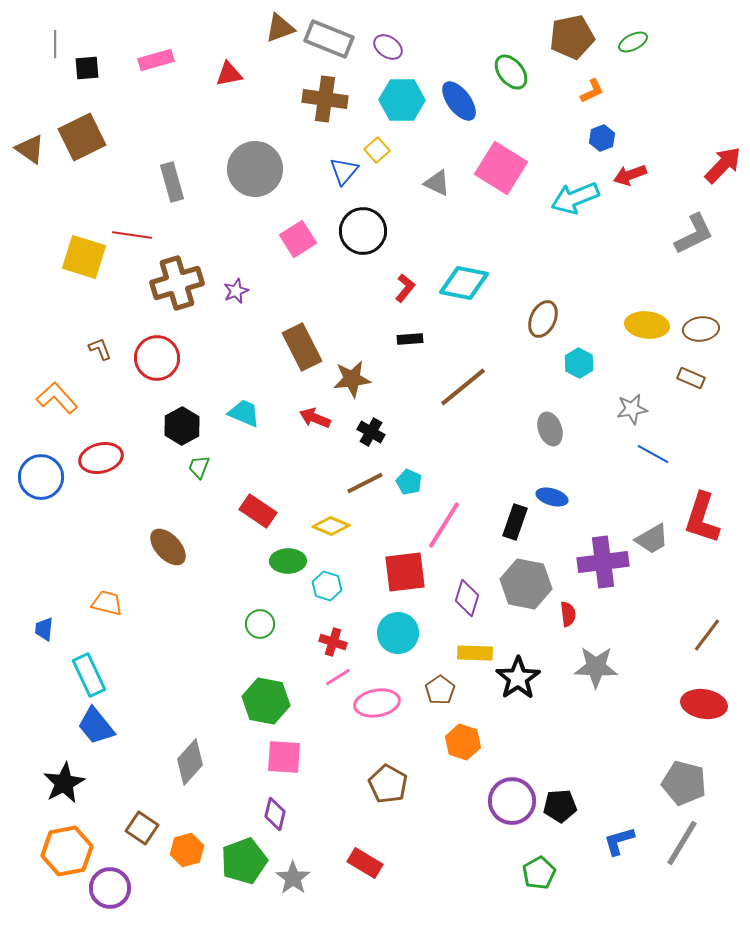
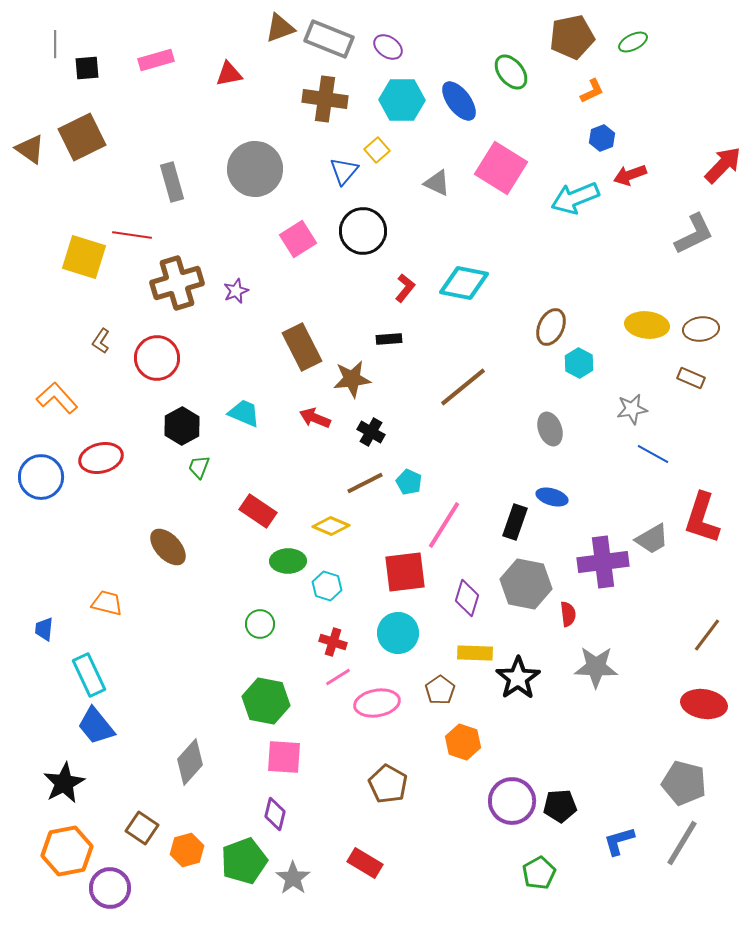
brown ellipse at (543, 319): moved 8 px right, 8 px down
black rectangle at (410, 339): moved 21 px left
brown L-shape at (100, 349): moved 1 px right, 8 px up; rotated 125 degrees counterclockwise
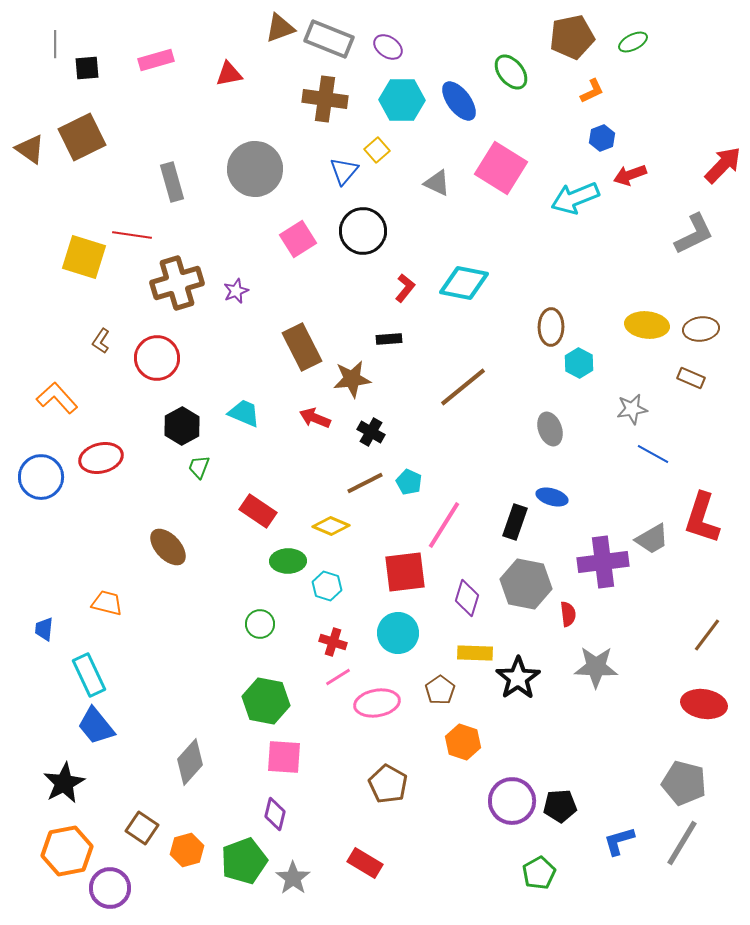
brown ellipse at (551, 327): rotated 24 degrees counterclockwise
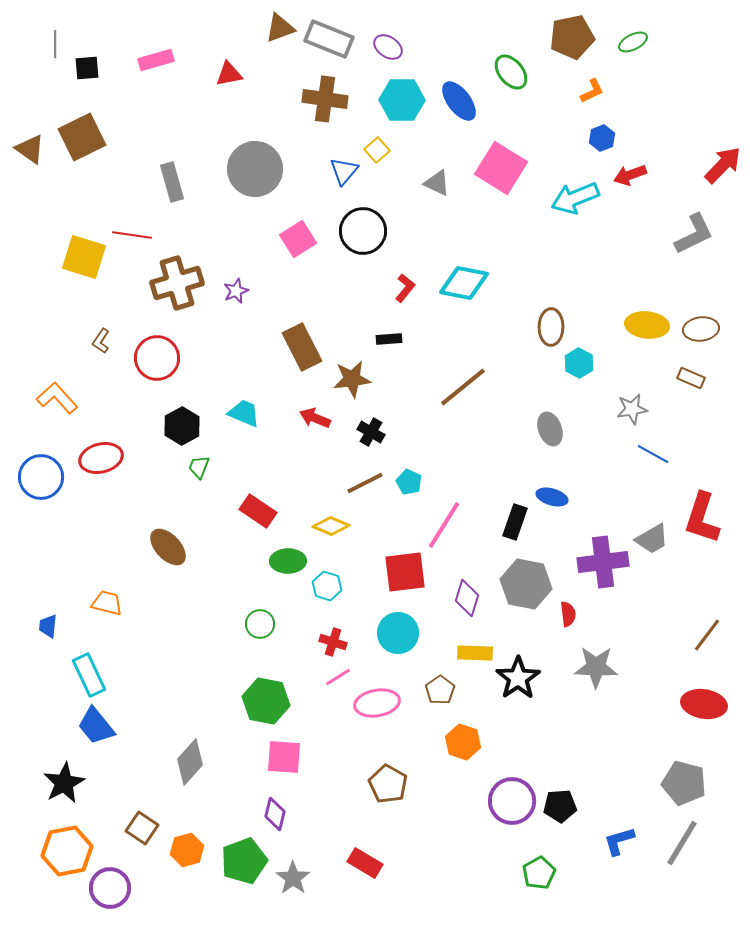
blue trapezoid at (44, 629): moved 4 px right, 3 px up
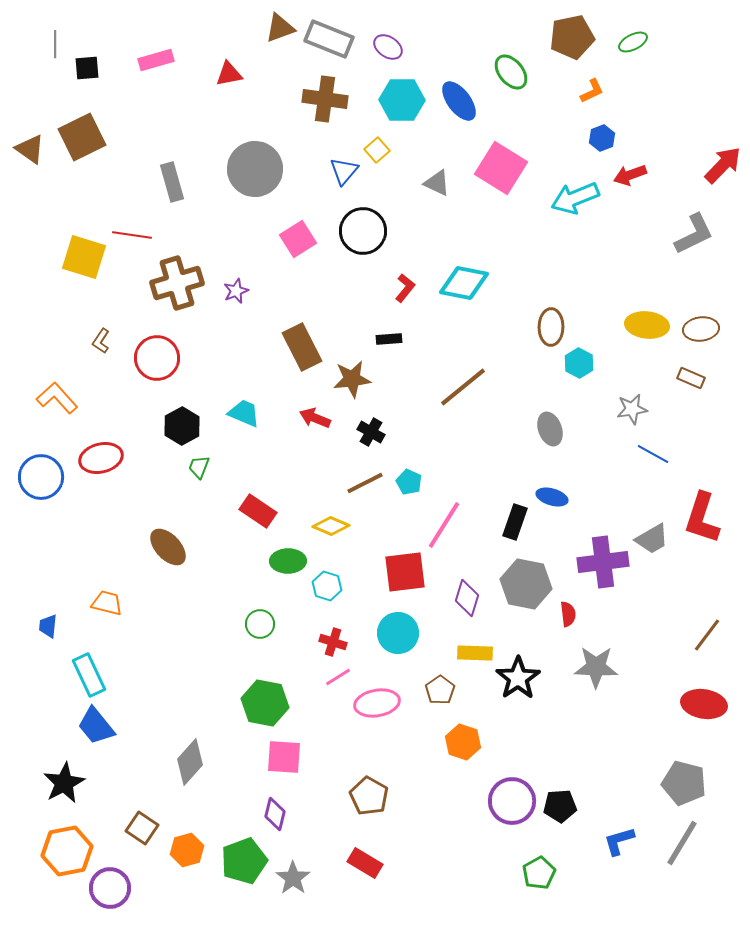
green hexagon at (266, 701): moved 1 px left, 2 px down
brown pentagon at (388, 784): moved 19 px left, 12 px down
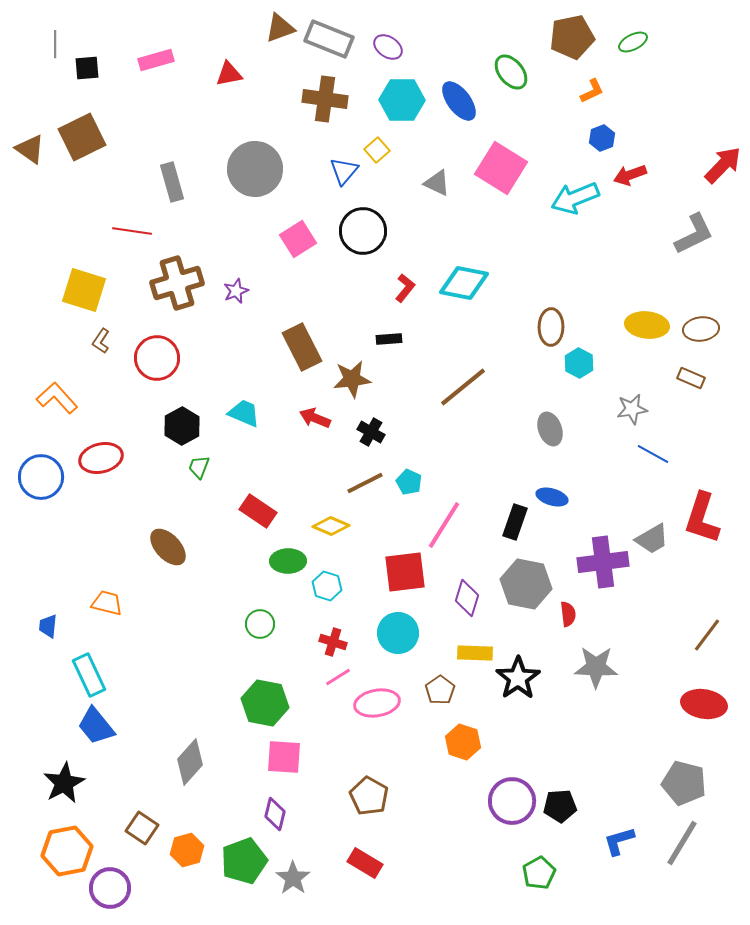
red line at (132, 235): moved 4 px up
yellow square at (84, 257): moved 33 px down
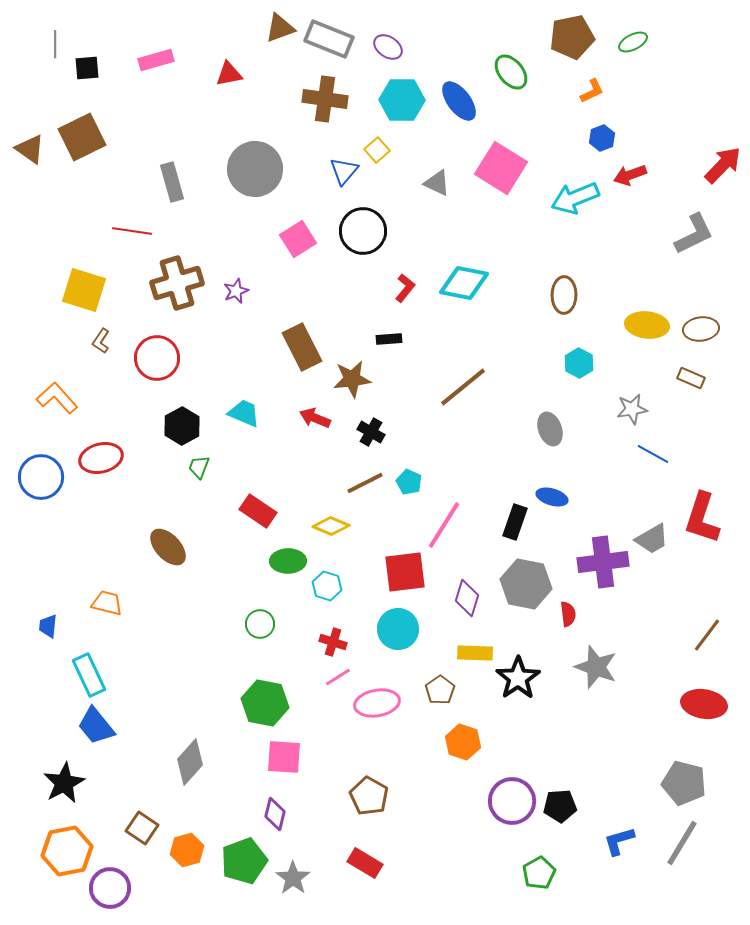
brown ellipse at (551, 327): moved 13 px right, 32 px up
cyan circle at (398, 633): moved 4 px up
gray star at (596, 667): rotated 18 degrees clockwise
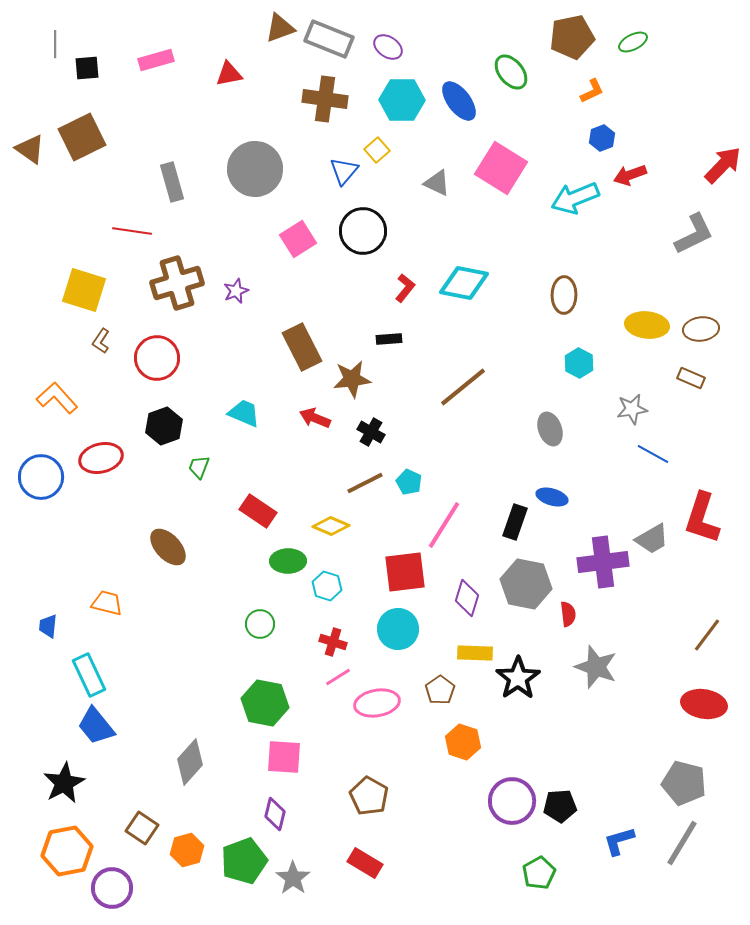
black hexagon at (182, 426): moved 18 px left; rotated 9 degrees clockwise
purple circle at (110, 888): moved 2 px right
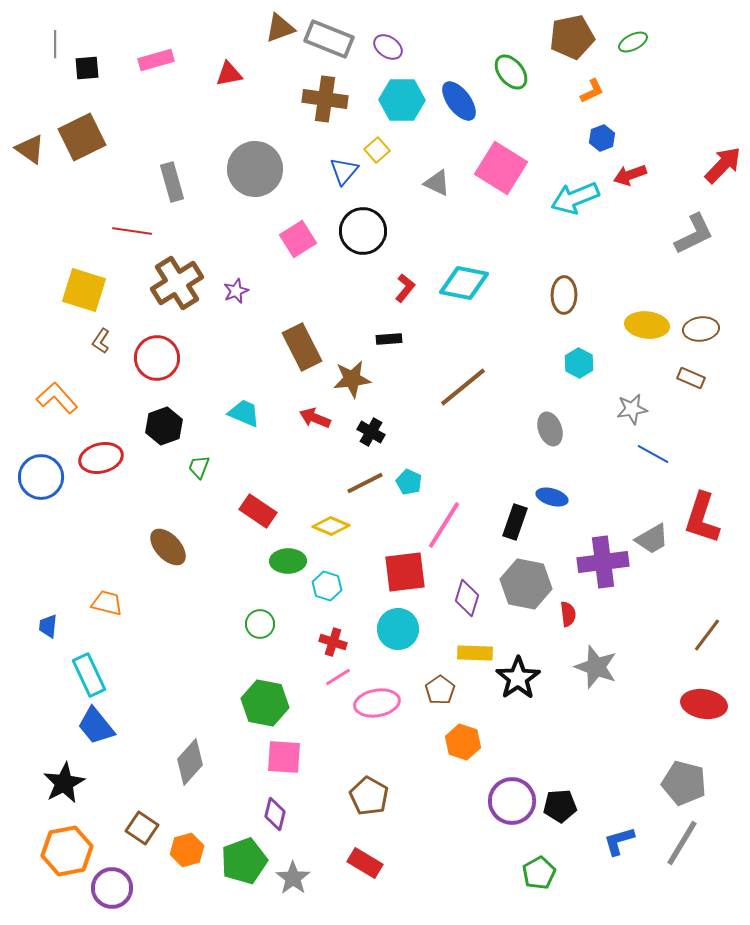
brown cross at (177, 283): rotated 15 degrees counterclockwise
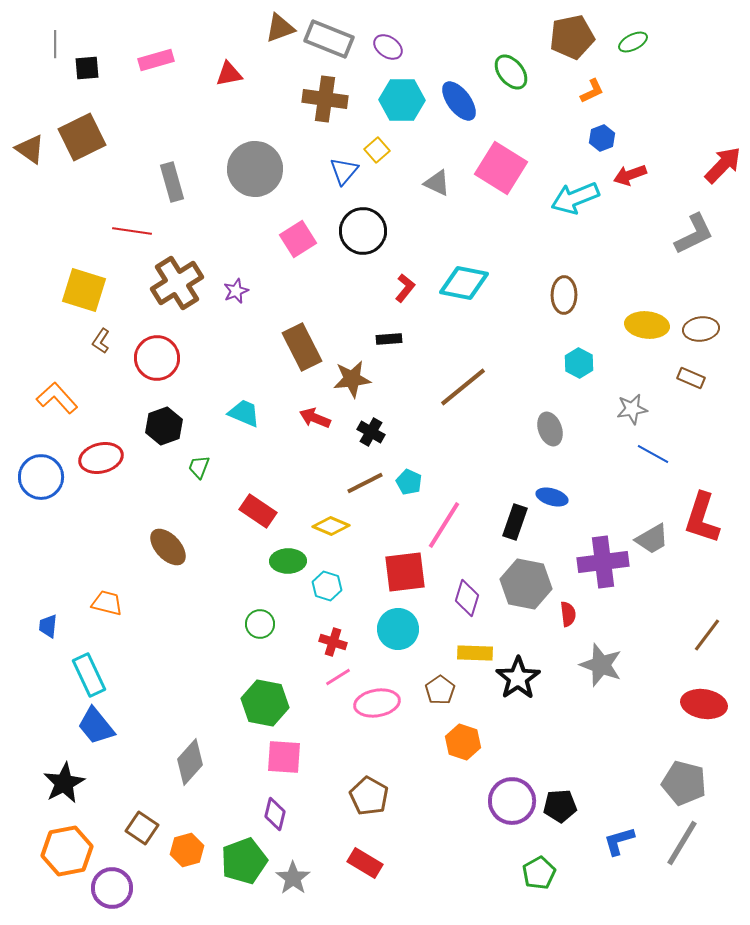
gray star at (596, 667): moved 5 px right, 2 px up
